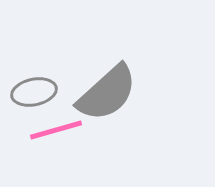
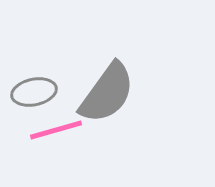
gray semicircle: rotated 12 degrees counterclockwise
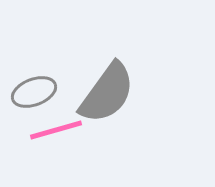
gray ellipse: rotated 9 degrees counterclockwise
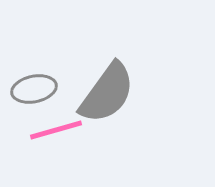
gray ellipse: moved 3 px up; rotated 9 degrees clockwise
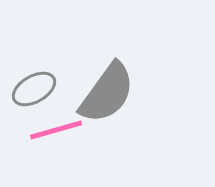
gray ellipse: rotated 18 degrees counterclockwise
